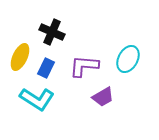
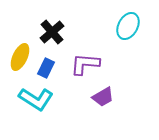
black cross: rotated 25 degrees clockwise
cyan ellipse: moved 33 px up
purple L-shape: moved 1 px right, 2 px up
cyan L-shape: moved 1 px left
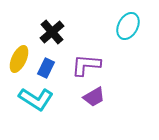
yellow ellipse: moved 1 px left, 2 px down
purple L-shape: moved 1 px right, 1 px down
purple trapezoid: moved 9 px left
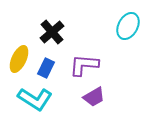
purple L-shape: moved 2 px left
cyan L-shape: moved 1 px left
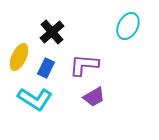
yellow ellipse: moved 2 px up
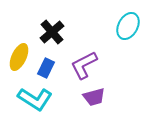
purple L-shape: rotated 32 degrees counterclockwise
purple trapezoid: rotated 15 degrees clockwise
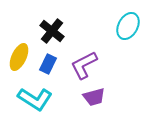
black cross: moved 1 px up; rotated 10 degrees counterclockwise
blue rectangle: moved 2 px right, 4 px up
